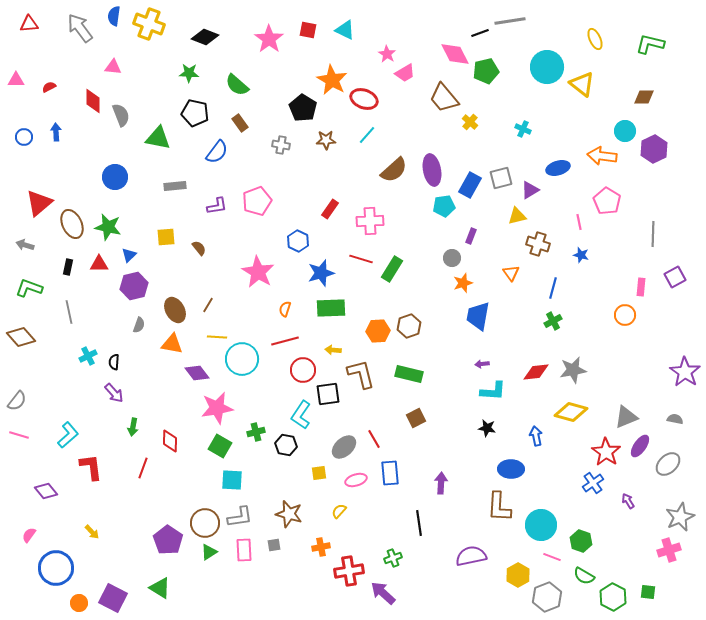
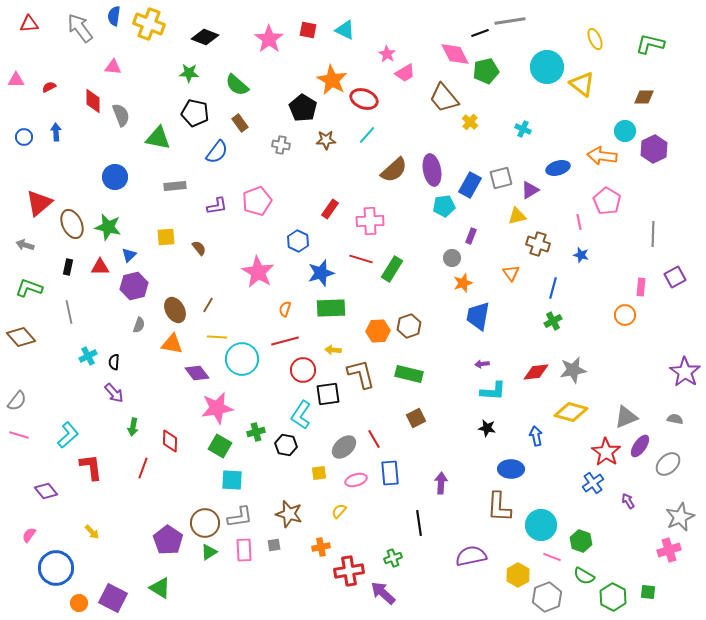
red triangle at (99, 264): moved 1 px right, 3 px down
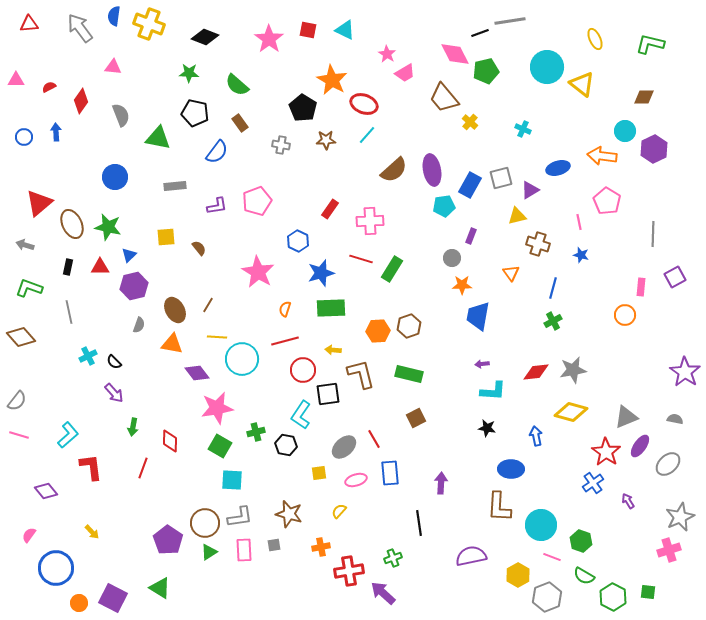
red ellipse at (364, 99): moved 5 px down
red diamond at (93, 101): moved 12 px left; rotated 35 degrees clockwise
orange star at (463, 283): moved 1 px left, 2 px down; rotated 18 degrees clockwise
black semicircle at (114, 362): rotated 49 degrees counterclockwise
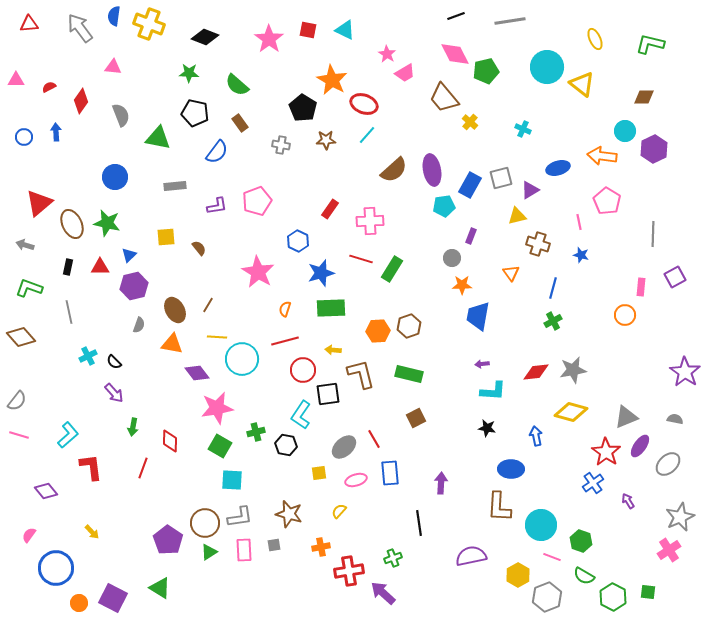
black line at (480, 33): moved 24 px left, 17 px up
green star at (108, 227): moved 1 px left, 4 px up
pink cross at (669, 550): rotated 15 degrees counterclockwise
